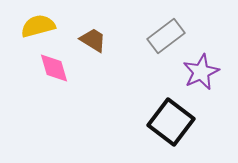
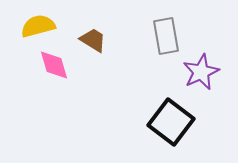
gray rectangle: rotated 63 degrees counterclockwise
pink diamond: moved 3 px up
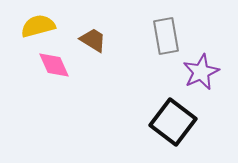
pink diamond: rotated 8 degrees counterclockwise
black square: moved 2 px right
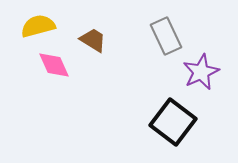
gray rectangle: rotated 15 degrees counterclockwise
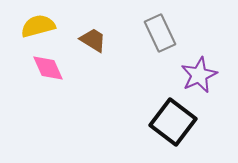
gray rectangle: moved 6 px left, 3 px up
pink diamond: moved 6 px left, 3 px down
purple star: moved 2 px left, 3 px down
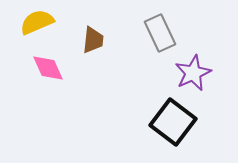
yellow semicircle: moved 1 px left, 4 px up; rotated 8 degrees counterclockwise
brown trapezoid: rotated 64 degrees clockwise
purple star: moved 6 px left, 2 px up
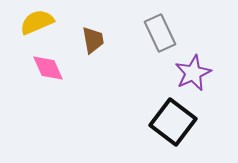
brown trapezoid: rotated 16 degrees counterclockwise
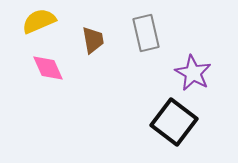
yellow semicircle: moved 2 px right, 1 px up
gray rectangle: moved 14 px left; rotated 12 degrees clockwise
purple star: rotated 18 degrees counterclockwise
black square: moved 1 px right
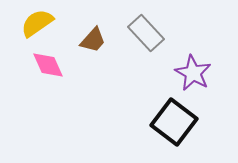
yellow semicircle: moved 2 px left, 2 px down; rotated 12 degrees counterclockwise
gray rectangle: rotated 30 degrees counterclockwise
brown trapezoid: rotated 52 degrees clockwise
pink diamond: moved 3 px up
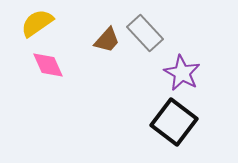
gray rectangle: moved 1 px left
brown trapezoid: moved 14 px right
purple star: moved 11 px left
